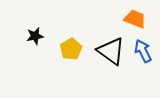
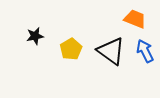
blue arrow: moved 2 px right
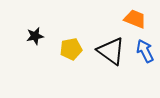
yellow pentagon: rotated 20 degrees clockwise
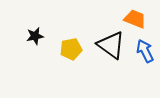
black triangle: moved 6 px up
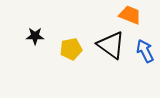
orange trapezoid: moved 5 px left, 4 px up
black star: rotated 12 degrees clockwise
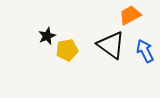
orange trapezoid: rotated 50 degrees counterclockwise
black star: moved 12 px right; rotated 24 degrees counterclockwise
yellow pentagon: moved 4 px left, 1 px down
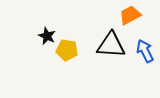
black star: rotated 24 degrees counterclockwise
black triangle: rotated 32 degrees counterclockwise
yellow pentagon: rotated 20 degrees clockwise
